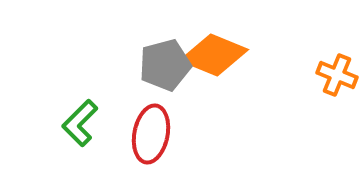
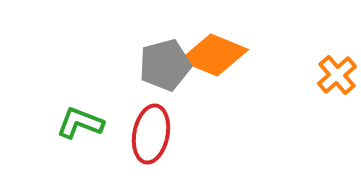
orange cross: rotated 27 degrees clockwise
green L-shape: rotated 66 degrees clockwise
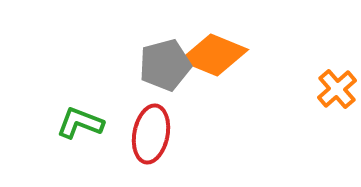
orange cross: moved 14 px down
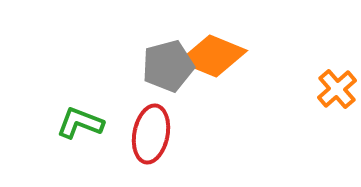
orange diamond: moved 1 px left, 1 px down
gray pentagon: moved 3 px right, 1 px down
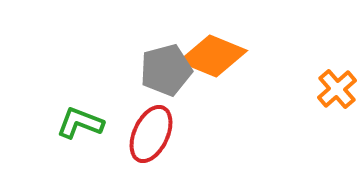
gray pentagon: moved 2 px left, 4 px down
red ellipse: rotated 14 degrees clockwise
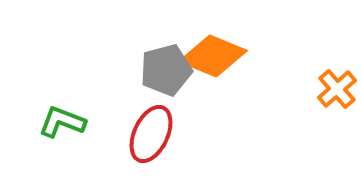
green L-shape: moved 18 px left, 1 px up
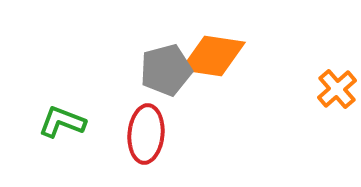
orange diamond: rotated 14 degrees counterclockwise
red ellipse: moved 5 px left; rotated 20 degrees counterclockwise
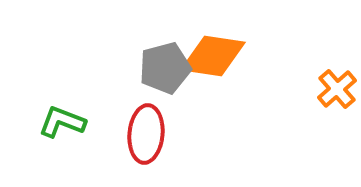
gray pentagon: moved 1 px left, 2 px up
